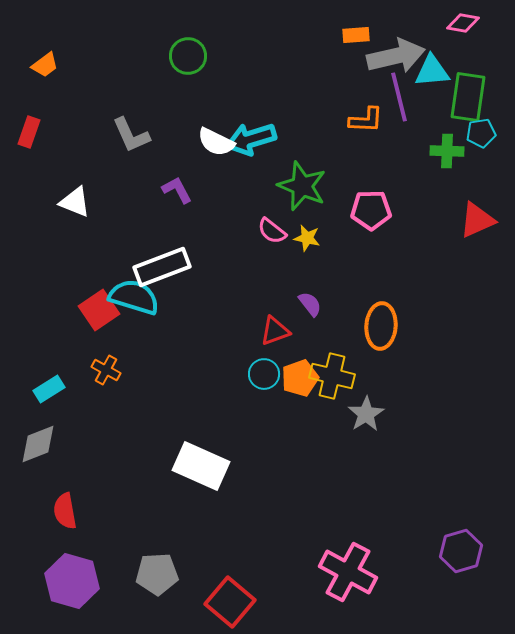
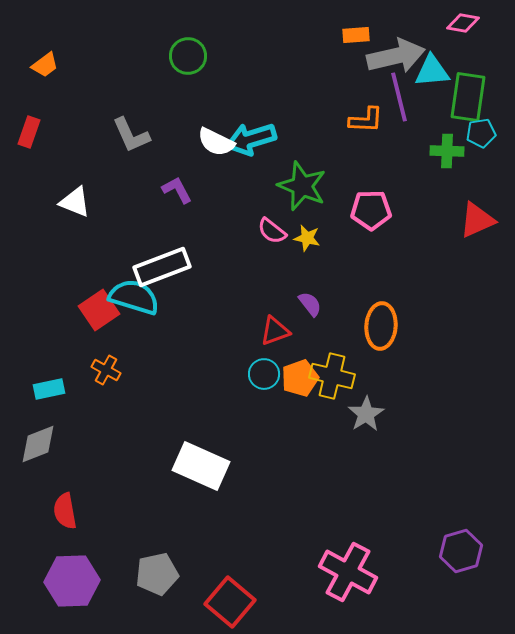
cyan rectangle at (49, 389): rotated 20 degrees clockwise
gray pentagon at (157, 574): rotated 9 degrees counterclockwise
purple hexagon at (72, 581): rotated 18 degrees counterclockwise
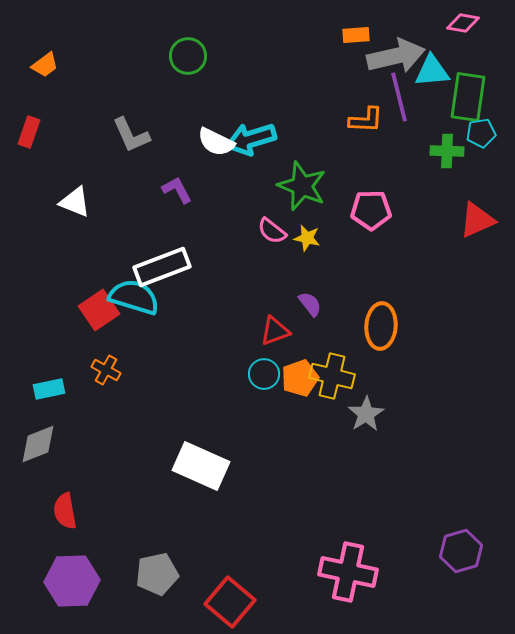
pink cross at (348, 572): rotated 16 degrees counterclockwise
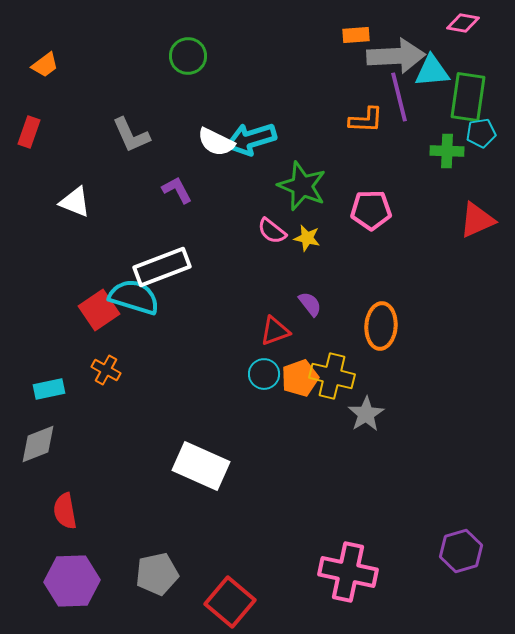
gray arrow at (396, 56): rotated 10 degrees clockwise
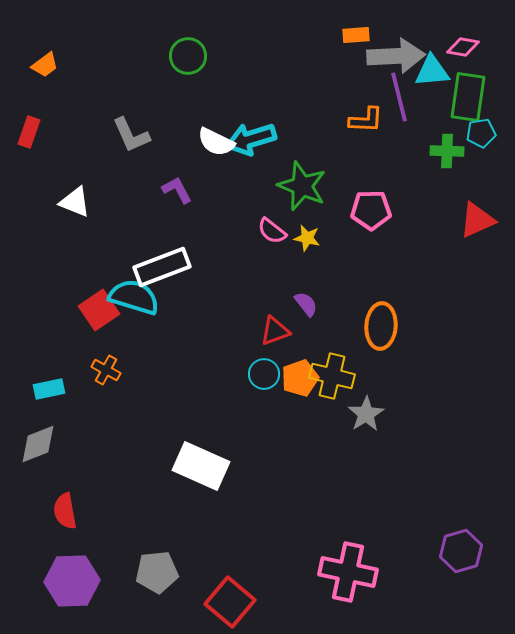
pink diamond at (463, 23): moved 24 px down
purple semicircle at (310, 304): moved 4 px left
gray pentagon at (157, 574): moved 2 px up; rotated 6 degrees clockwise
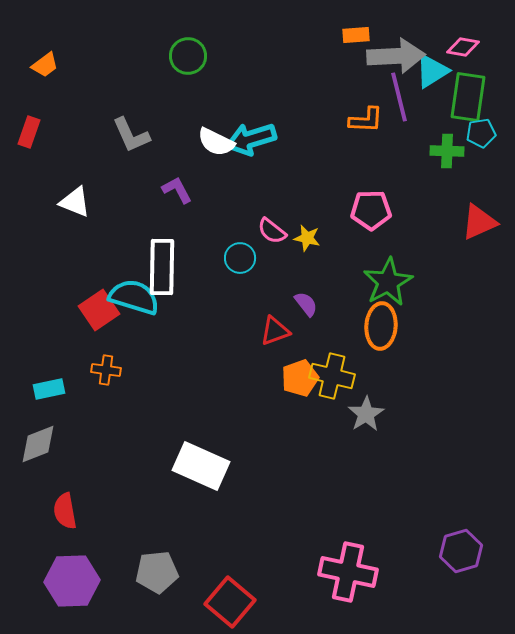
cyan triangle at (432, 71): rotated 27 degrees counterclockwise
green star at (302, 186): moved 86 px right, 96 px down; rotated 21 degrees clockwise
red triangle at (477, 220): moved 2 px right, 2 px down
white rectangle at (162, 267): rotated 68 degrees counterclockwise
orange cross at (106, 370): rotated 20 degrees counterclockwise
cyan circle at (264, 374): moved 24 px left, 116 px up
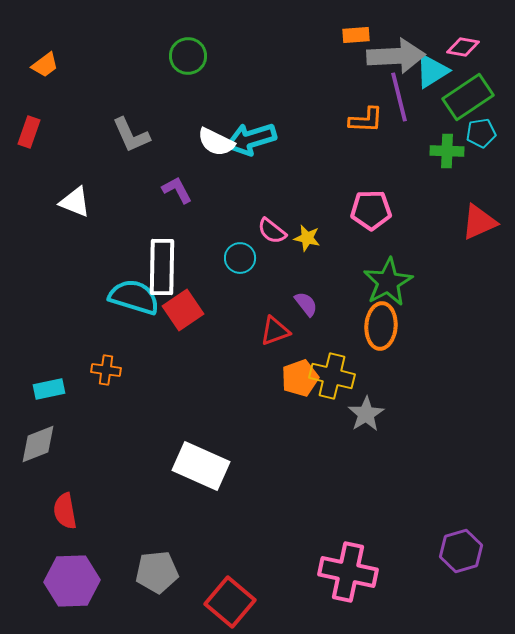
green rectangle at (468, 97): rotated 48 degrees clockwise
red square at (99, 310): moved 84 px right
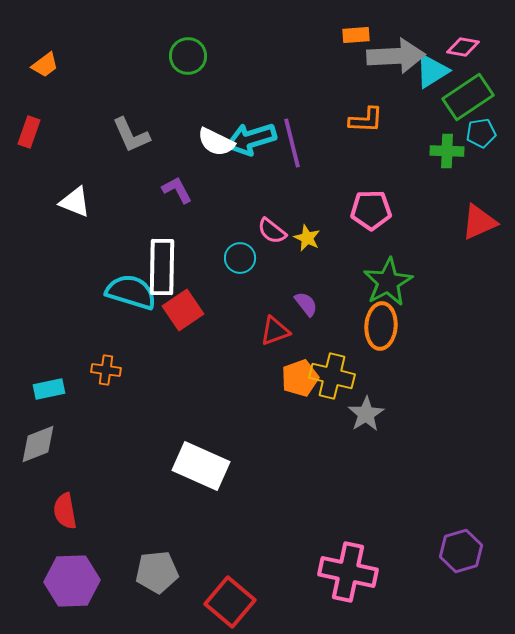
purple line at (399, 97): moved 107 px left, 46 px down
yellow star at (307, 238): rotated 12 degrees clockwise
cyan semicircle at (134, 297): moved 3 px left, 5 px up
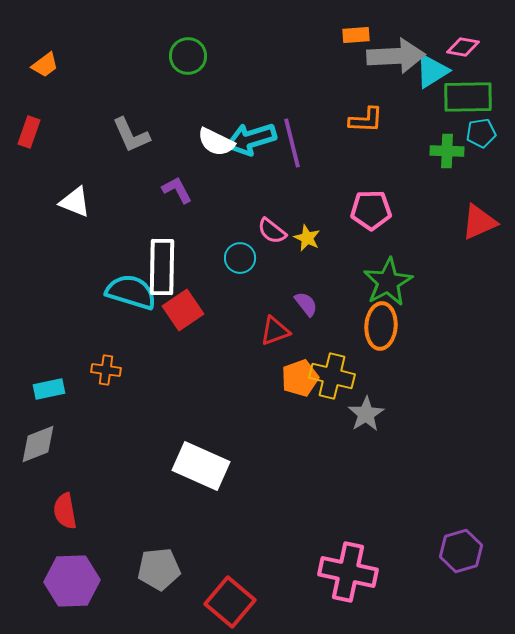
green rectangle at (468, 97): rotated 33 degrees clockwise
gray pentagon at (157, 572): moved 2 px right, 3 px up
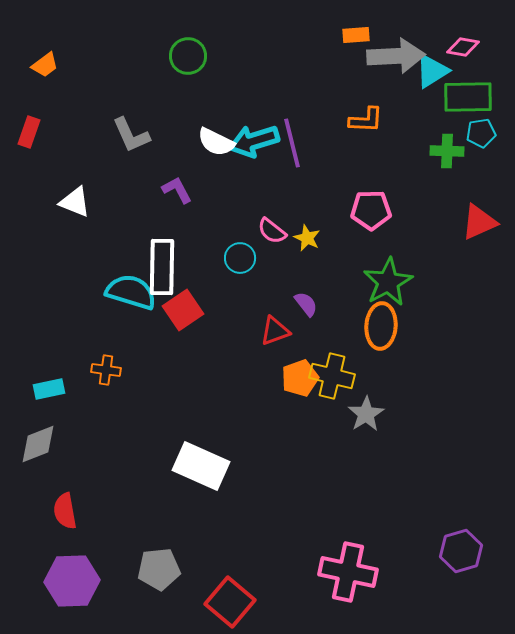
cyan arrow at (251, 139): moved 3 px right, 2 px down
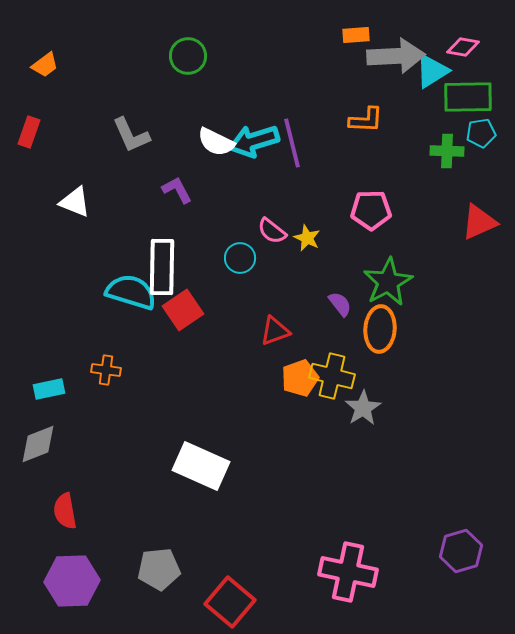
purple semicircle at (306, 304): moved 34 px right
orange ellipse at (381, 326): moved 1 px left, 3 px down
gray star at (366, 414): moved 3 px left, 6 px up
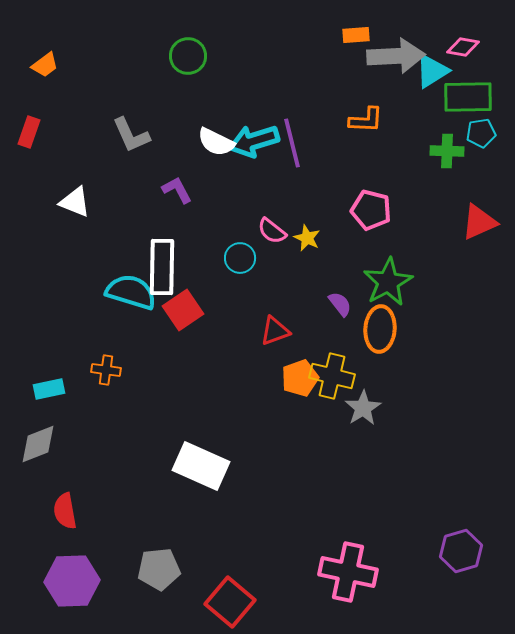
pink pentagon at (371, 210): rotated 15 degrees clockwise
